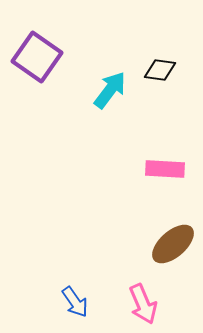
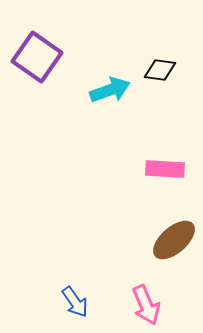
cyan arrow: rotated 33 degrees clockwise
brown ellipse: moved 1 px right, 4 px up
pink arrow: moved 3 px right, 1 px down
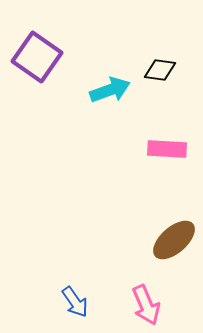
pink rectangle: moved 2 px right, 20 px up
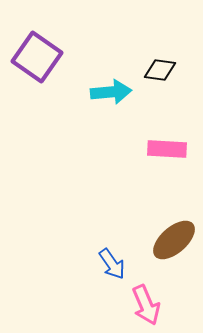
cyan arrow: moved 1 px right, 2 px down; rotated 15 degrees clockwise
blue arrow: moved 37 px right, 38 px up
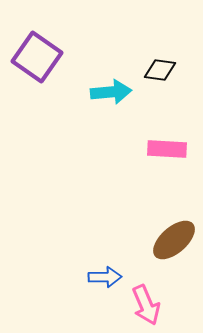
blue arrow: moved 7 px left, 13 px down; rotated 56 degrees counterclockwise
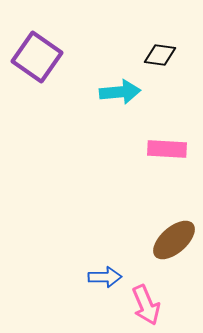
black diamond: moved 15 px up
cyan arrow: moved 9 px right
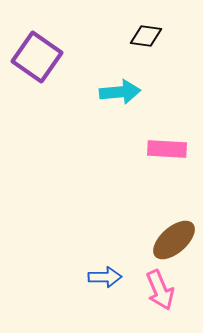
black diamond: moved 14 px left, 19 px up
pink arrow: moved 14 px right, 15 px up
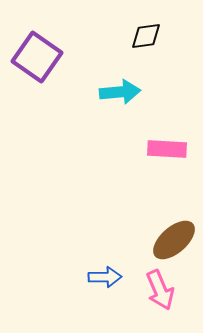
black diamond: rotated 16 degrees counterclockwise
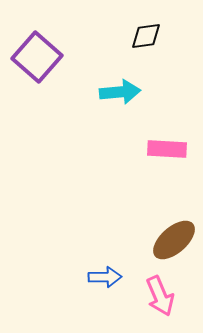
purple square: rotated 6 degrees clockwise
pink arrow: moved 6 px down
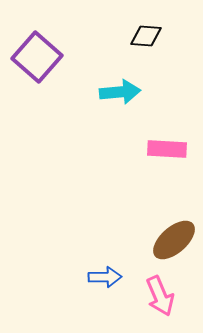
black diamond: rotated 12 degrees clockwise
